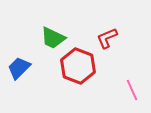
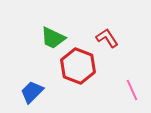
red L-shape: rotated 80 degrees clockwise
blue trapezoid: moved 13 px right, 24 px down
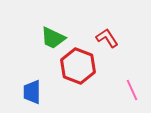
blue trapezoid: rotated 45 degrees counterclockwise
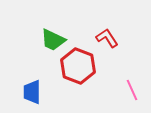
green trapezoid: moved 2 px down
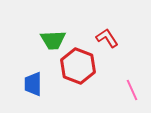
green trapezoid: rotated 28 degrees counterclockwise
blue trapezoid: moved 1 px right, 8 px up
